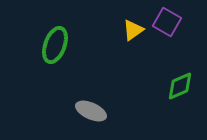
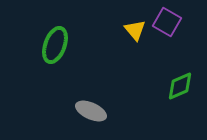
yellow triangle: moved 2 px right; rotated 35 degrees counterclockwise
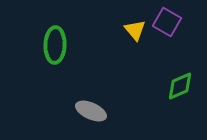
green ellipse: rotated 18 degrees counterclockwise
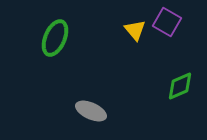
green ellipse: moved 7 px up; rotated 21 degrees clockwise
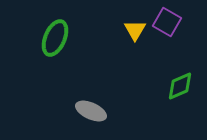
yellow triangle: rotated 10 degrees clockwise
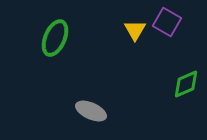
green diamond: moved 6 px right, 2 px up
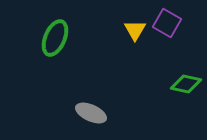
purple square: moved 1 px down
green diamond: rotated 36 degrees clockwise
gray ellipse: moved 2 px down
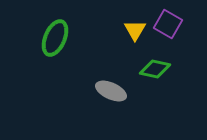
purple square: moved 1 px right, 1 px down
green diamond: moved 31 px left, 15 px up
gray ellipse: moved 20 px right, 22 px up
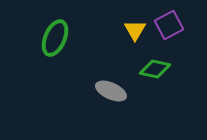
purple square: moved 1 px right, 1 px down; rotated 32 degrees clockwise
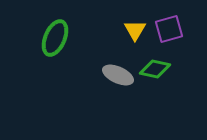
purple square: moved 4 px down; rotated 12 degrees clockwise
gray ellipse: moved 7 px right, 16 px up
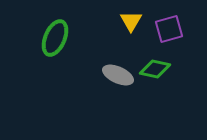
yellow triangle: moved 4 px left, 9 px up
